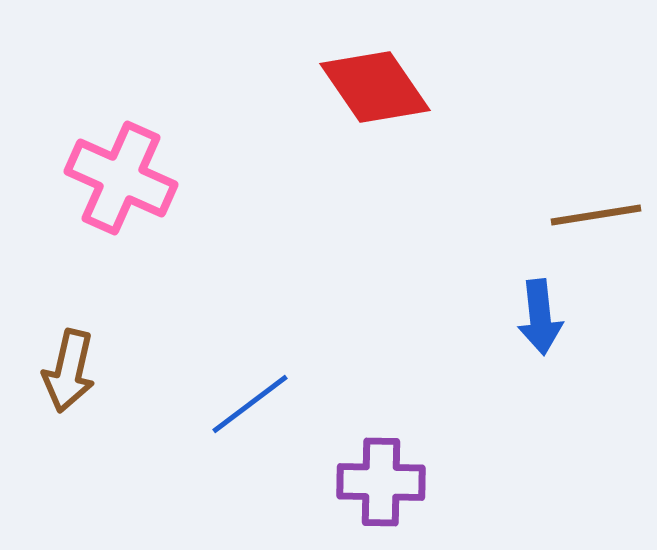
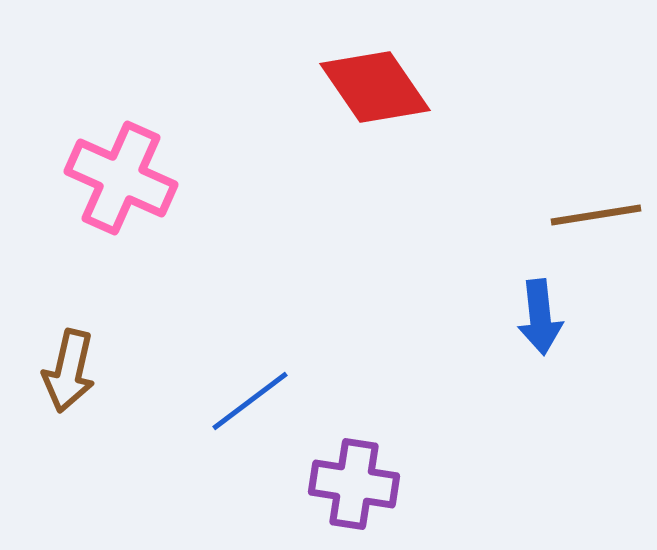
blue line: moved 3 px up
purple cross: moved 27 px left, 2 px down; rotated 8 degrees clockwise
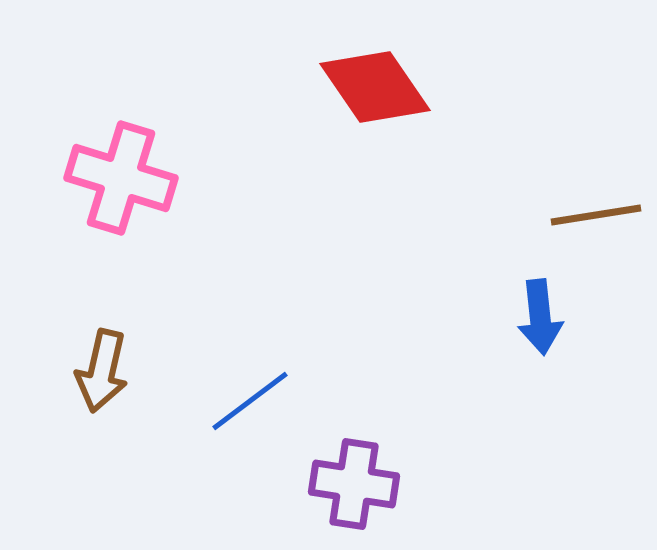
pink cross: rotated 7 degrees counterclockwise
brown arrow: moved 33 px right
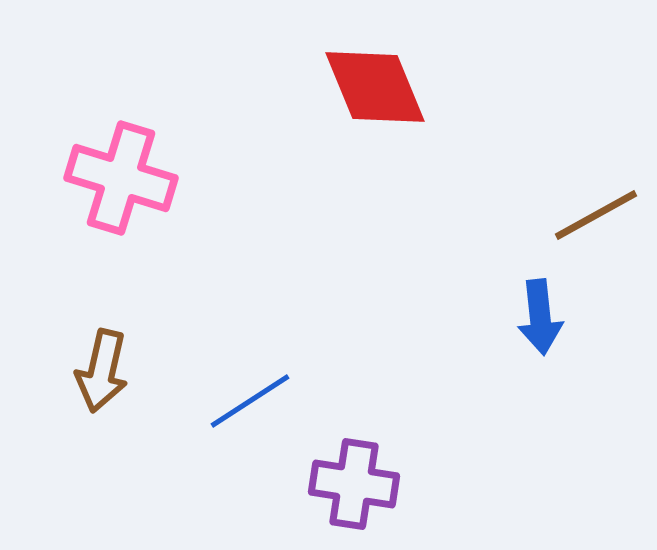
red diamond: rotated 12 degrees clockwise
brown line: rotated 20 degrees counterclockwise
blue line: rotated 4 degrees clockwise
